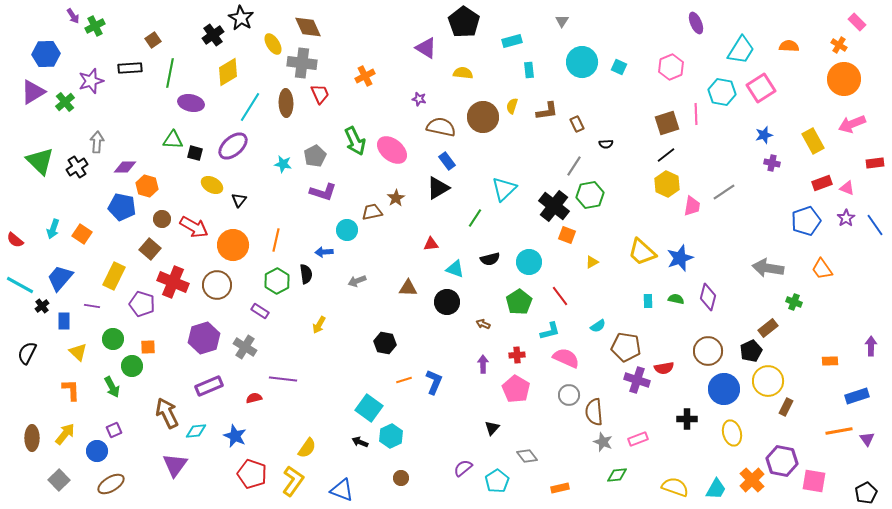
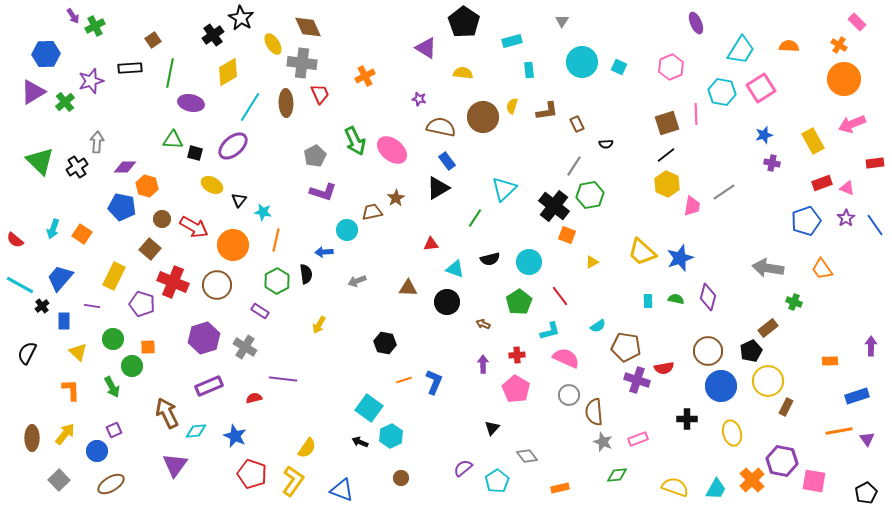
cyan star at (283, 164): moved 20 px left, 48 px down
blue circle at (724, 389): moved 3 px left, 3 px up
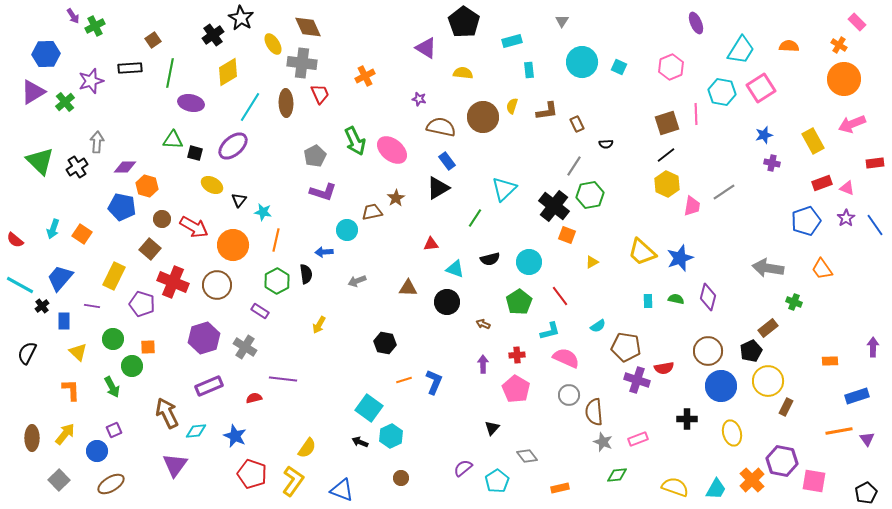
purple arrow at (871, 346): moved 2 px right, 1 px down
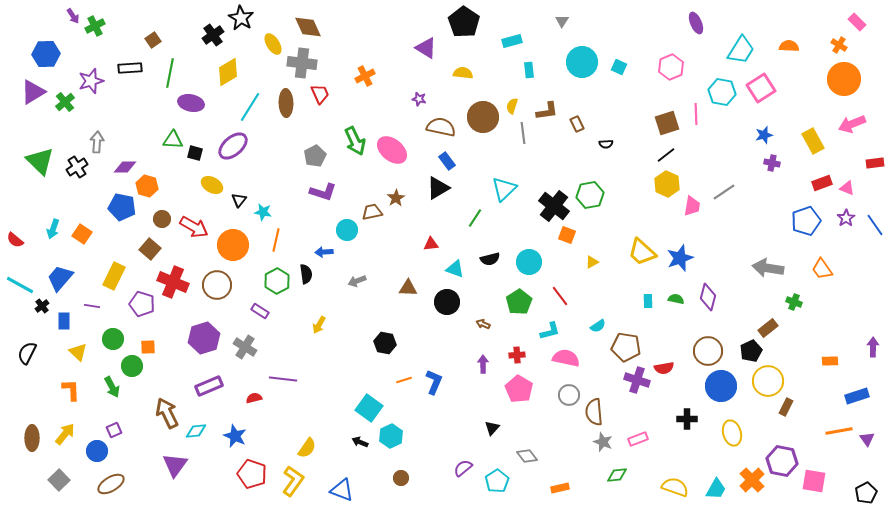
gray line at (574, 166): moved 51 px left, 33 px up; rotated 40 degrees counterclockwise
pink semicircle at (566, 358): rotated 12 degrees counterclockwise
pink pentagon at (516, 389): moved 3 px right
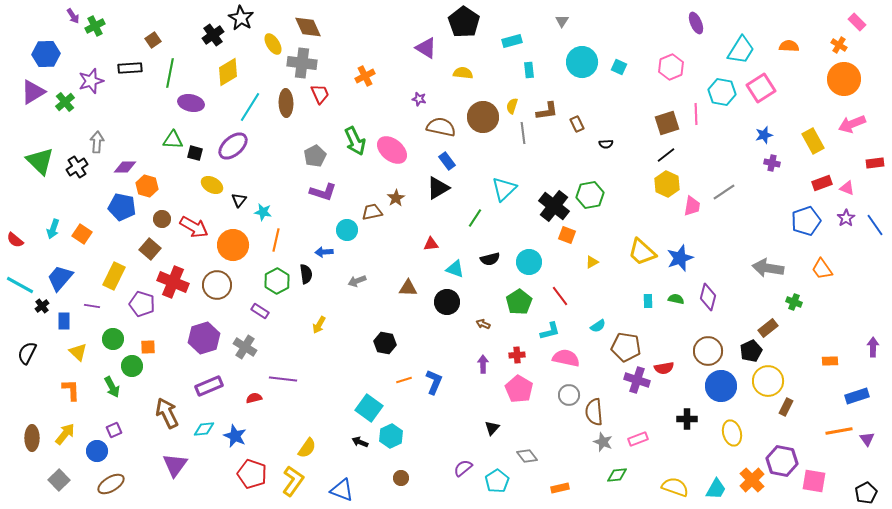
cyan diamond at (196, 431): moved 8 px right, 2 px up
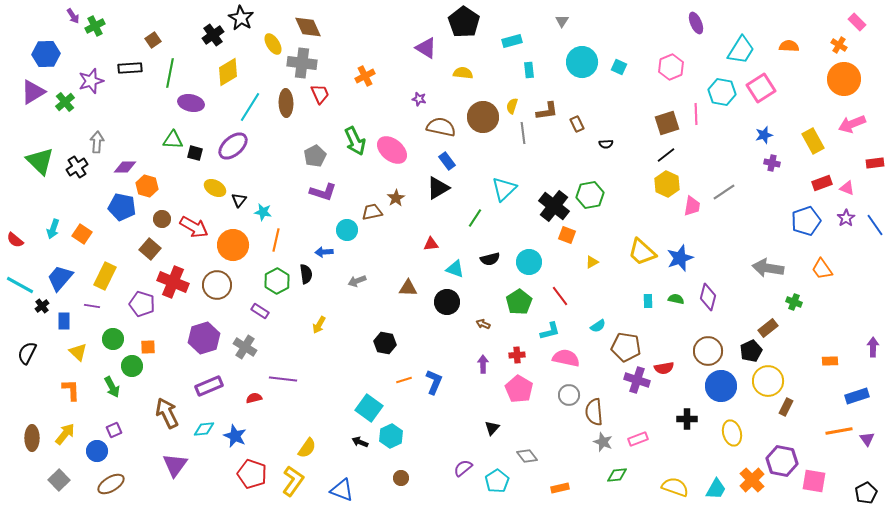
yellow ellipse at (212, 185): moved 3 px right, 3 px down
yellow rectangle at (114, 276): moved 9 px left
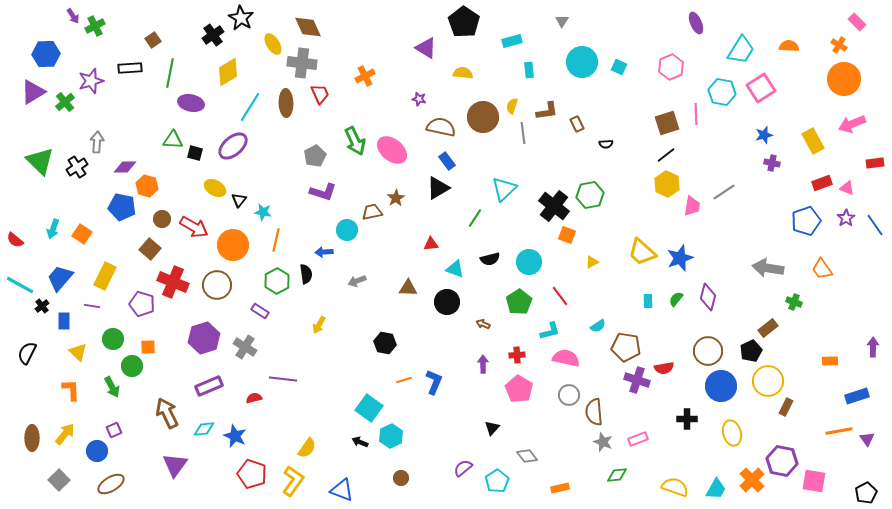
green semicircle at (676, 299): rotated 63 degrees counterclockwise
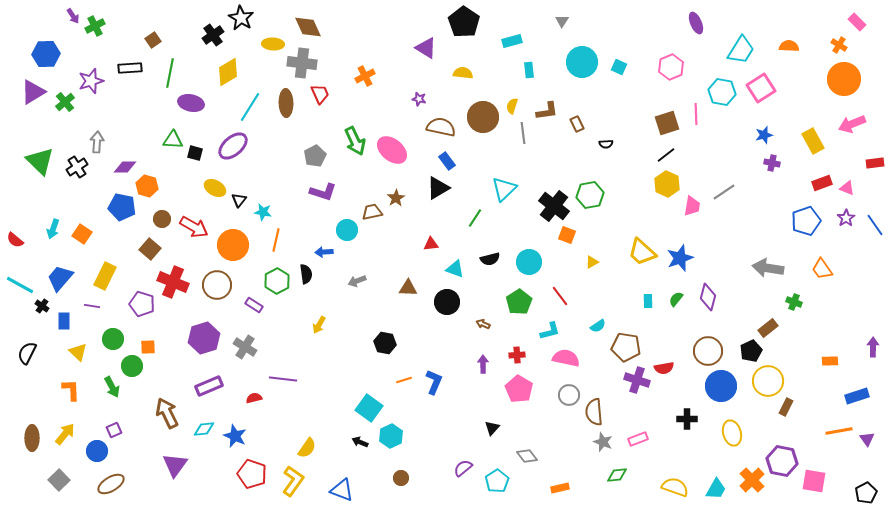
yellow ellipse at (273, 44): rotated 55 degrees counterclockwise
black cross at (42, 306): rotated 16 degrees counterclockwise
purple rectangle at (260, 311): moved 6 px left, 6 px up
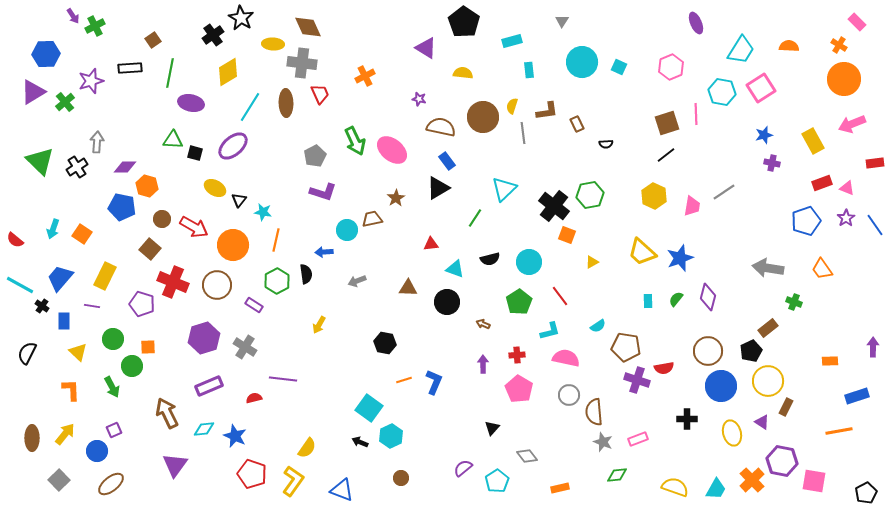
yellow hexagon at (667, 184): moved 13 px left, 12 px down
brown trapezoid at (372, 212): moved 7 px down
purple triangle at (867, 439): moved 105 px left, 17 px up; rotated 21 degrees counterclockwise
brown ellipse at (111, 484): rotated 8 degrees counterclockwise
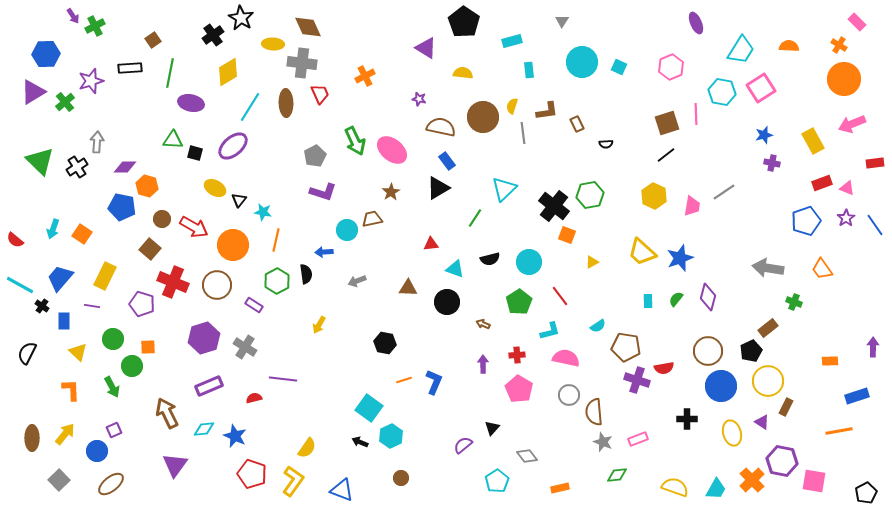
brown star at (396, 198): moved 5 px left, 6 px up
purple semicircle at (463, 468): moved 23 px up
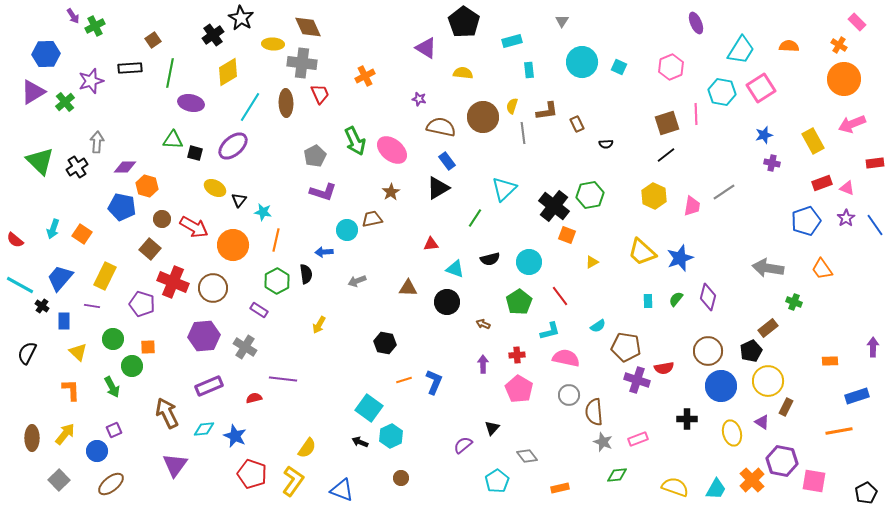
brown circle at (217, 285): moved 4 px left, 3 px down
purple rectangle at (254, 305): moved 5 px right, 5 px down
purple hexagon at (204, 338): moved 2 px up; rotated 12 degrees clockwise
